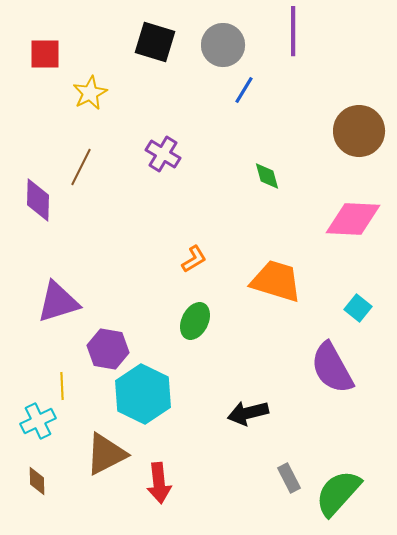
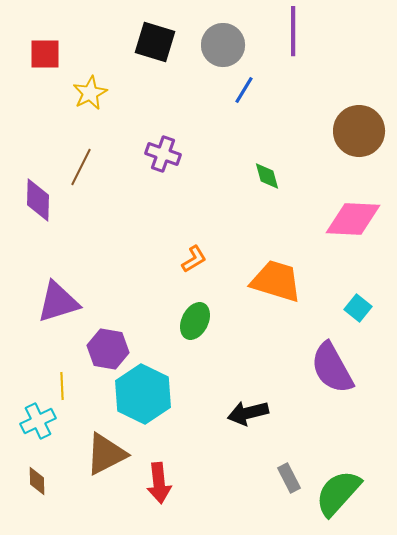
purple cross: rotated 12 degrees counterclockwise
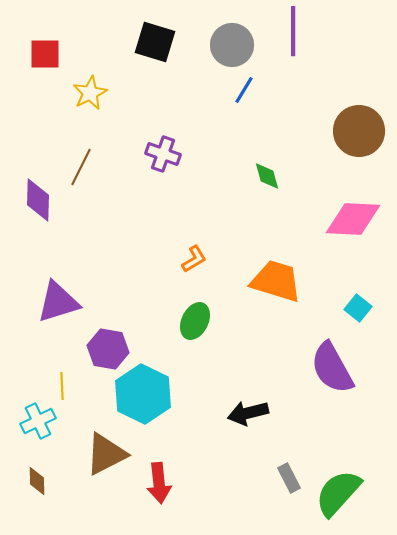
gray circle: moved 9 px right
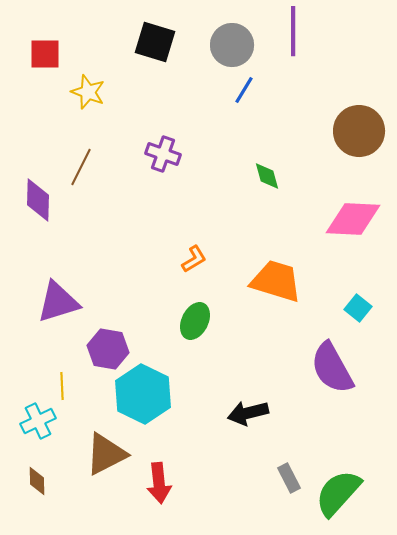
yellow star: moved 2 px left, 1 px up; rotated 24 degrees counterclockwise
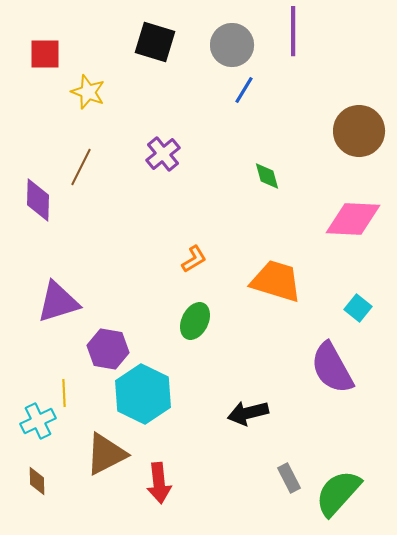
purple cross: rotated 32 degrees clockwise
yellow line: moved 2 px right, 7 px down
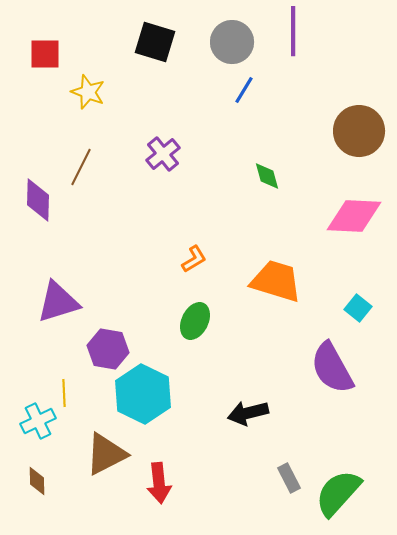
gray circle: moved 3 px up
pink diamond: moved 1 px right, 3 px up
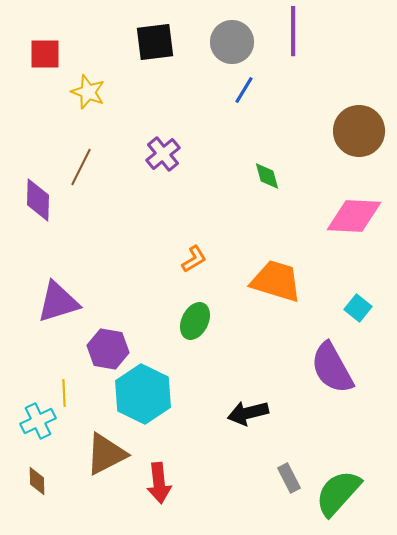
black square: rotated 24 degrees counterclockwise
